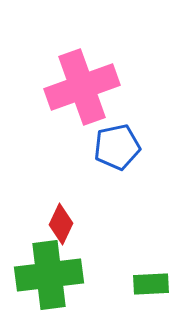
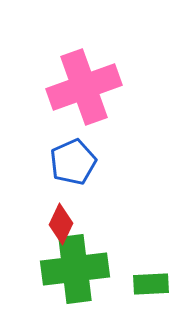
pink cross: moved 2 px right
blue pentagon: moved 44 px left, 15 px down; rotated 12 degrees counterclockwise
green cross: moved 26 px right, 6 px up
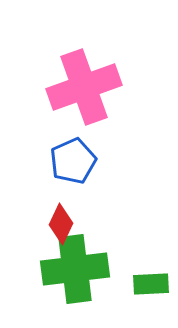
blue pentagon: moved 1 px up
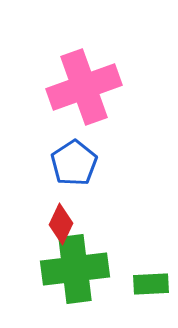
blue pentagon: moved 1 px right, 2 px down; rotated 9 degrees counterclockwise
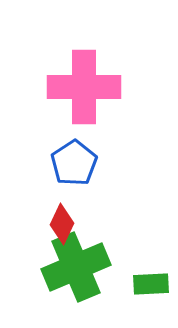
pink cross: rotated 20 degrees clockwise
red diamond: moved 1 px right
green cross: moved 1 px right, 2 px up; rotated 16 degrees counterclockwise
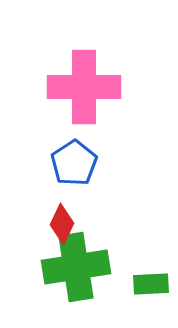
green cross: rotated 14 degrees clockwise
